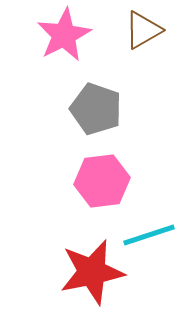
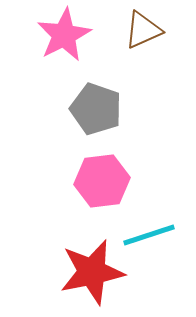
brown triangle: rotated 6 degrees clockwise
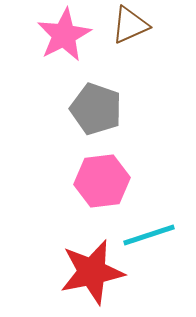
brown triangle: moved 13 px left, 5 px up
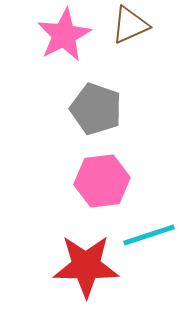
red star: moved 6 px left, 6 px up; rotated 12 degrees clockwise
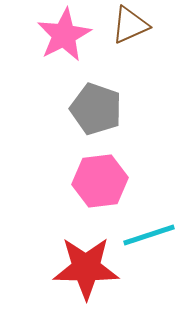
pink hexagon: moved 2 px left
red star: moved 2 px down
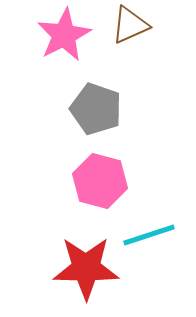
pink hexagon: rotated 22 degrees clockwise
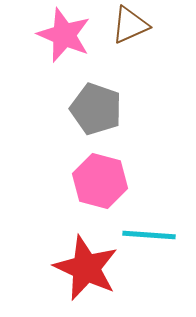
pink star: rotated 22 degrees counterclockwise
cyan line: rotated 22 degrees clockwise
red star: rotated 24 degrees clockwise
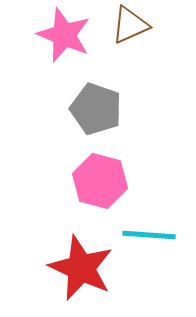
red star: moved 5 px left
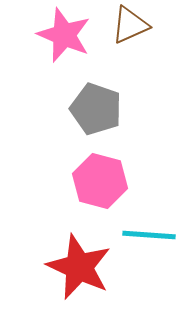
red star: moved 2 px left, 1 px up
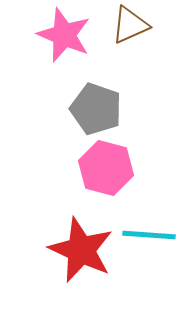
pink hexagon: moved 6 px right, 13 px up
red star: moved 2 px right, 17 px up
